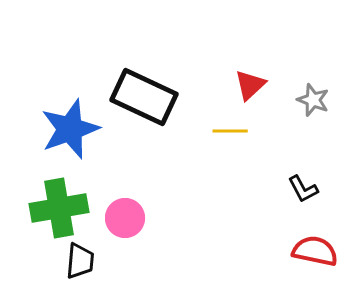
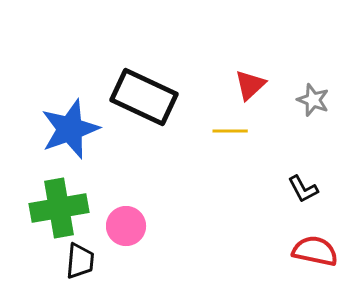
pink circle: moved 1 px right, 8 px down
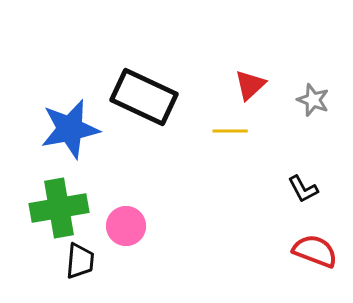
blue star: rotated 8 degrees clockwise
red semicircle: rotated 9 degrees clockwise
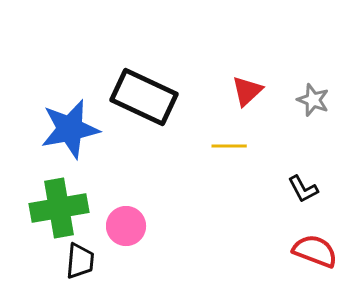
red triangle: moved 3 px left, 6 px down
yellow line: moved 1 px left, 15 px down
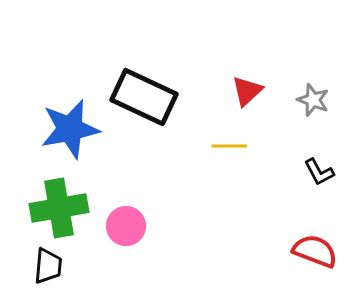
black L-shape: moved 16 px right, 17 px up
black trapezoid: moved 32 px left, 5 px down
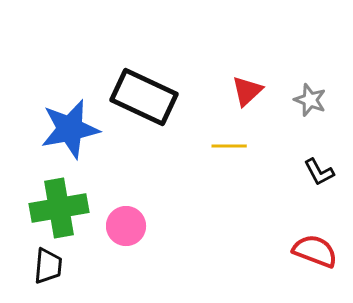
gray star: moved 3 px left
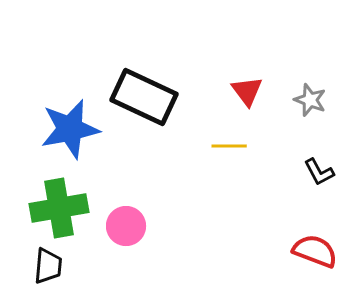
red triangle: rotated 24 degrees counterclockwise
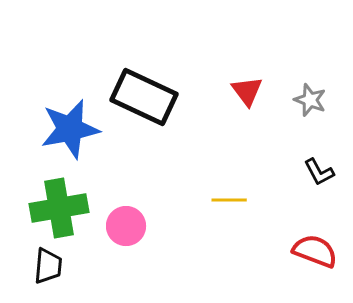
yellow line: moved 54 px down
